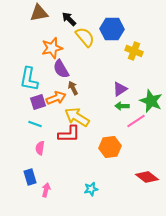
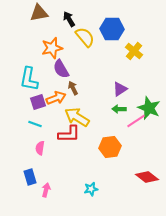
black arrow: rotated 14 degrees clockwise
yellow cross: rotated 18 degrees clockwise
green star: moved 2 px left, 7 px down
green arrow: moved 3 px left, 3 px down
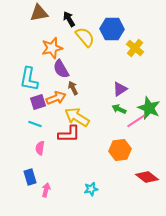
yellow cross: moved 1 px right, 3 px up
green arrow: rotated 24 degrees clockwise
orange hexagon: moved 10 px right, 3 px down
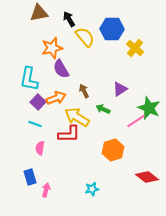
brown arrow: moved 11 px right, 3 px down
purple square: rotated 28 degrees counterclockwise
green arrow: moved 16 px left
orange hexagon: moved 7 px left; rotated 10 degrees counterclockwise
cyan star: moved 1 px right
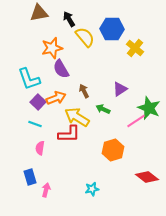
cyan L-shape: rotated 30 degrees counterclockwise
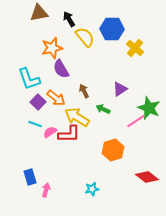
orange arrow: rotated 60 degrees clockwise
pink semicircle: moved 10 px right, 16 px up; rotated 48 degrees clockwise
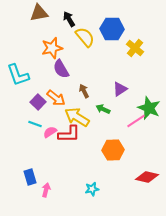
cyan L-shape: moved 11 px left, 4 px up
orange hexagon: rotated 15 degrees clockwise
red diamond: rotated 25 degrees counterclockwise
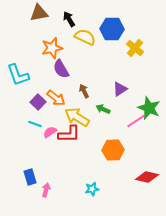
yellow semicircle: rotated 25 degrees counterclockwise
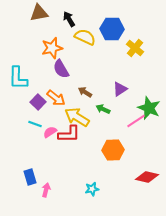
cyan L-shape: moved 3 px down; rotated 20 degrees clockwise
brown arrow: moved 1 px right, 1 px down; rotated 32 degrees counterclockwise
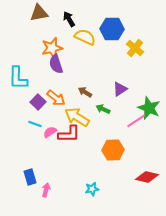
purple semicircle: moved 5 px left, 5 px up; rotated 12 degrees clockwise
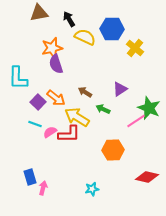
pink arrow: moved 3 px left, 2 px up
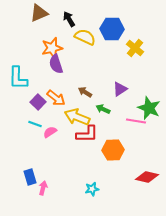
brown triangle: rotated 12 degrees counterclockwise
yellow arrow: rotated 10 degrees counterclockwise
pink line: rotated 42 degrees clockwise
red L-shape: moved 18 px right
